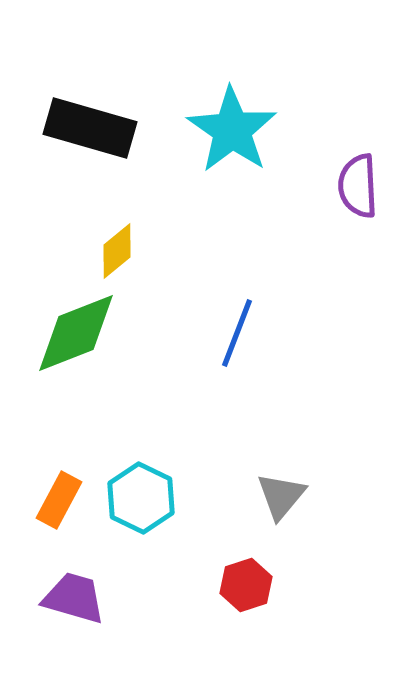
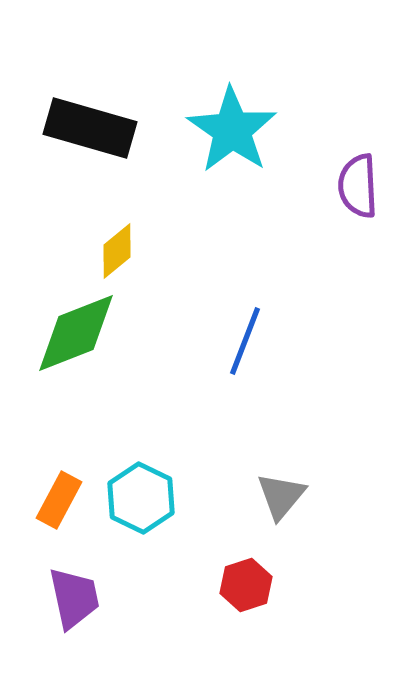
blue line: moved 8 px right, 8 px down
purple trapezoid: rotated 62 degrees clockwise
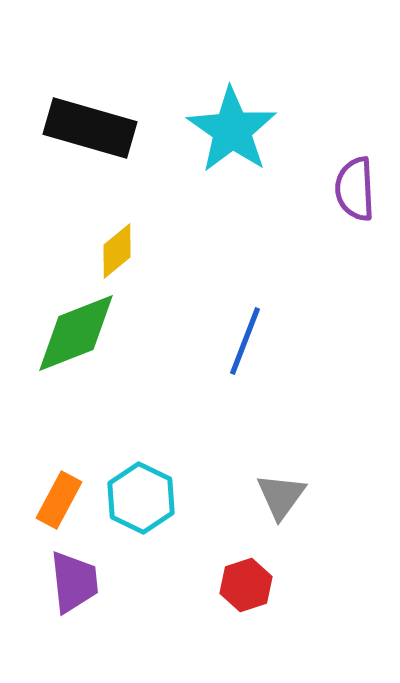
purple semicircle: moved 3 px left, 3 px down
gray triangle: rotated 4 degrees counterclockwise
purple trapezoid: moved 16 px up; rotated 6 degrees clockwise
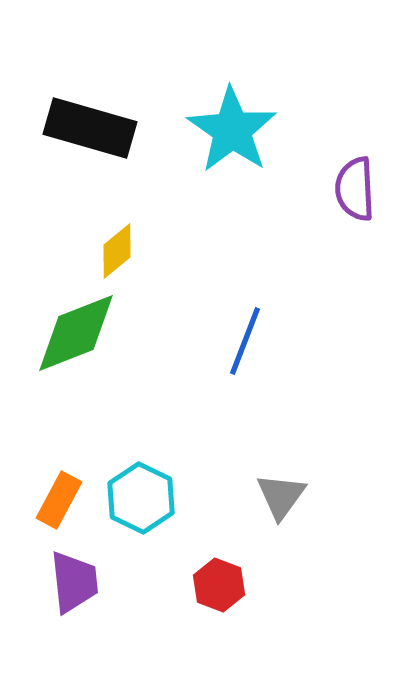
red hexagon: moved 27 px left; rotated 21 degrees counterclockwise
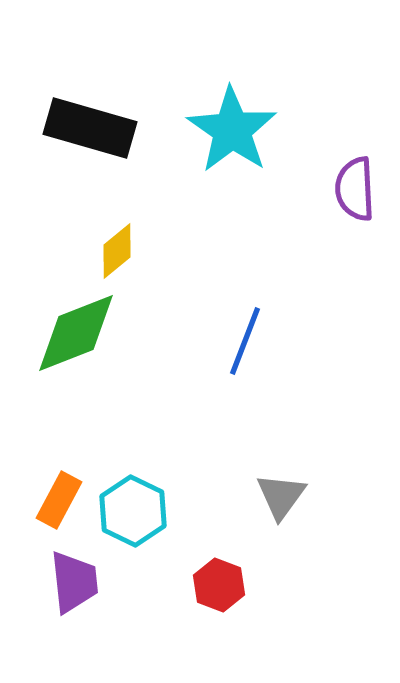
cyan hexagon: moved 8 px left, 13 px down
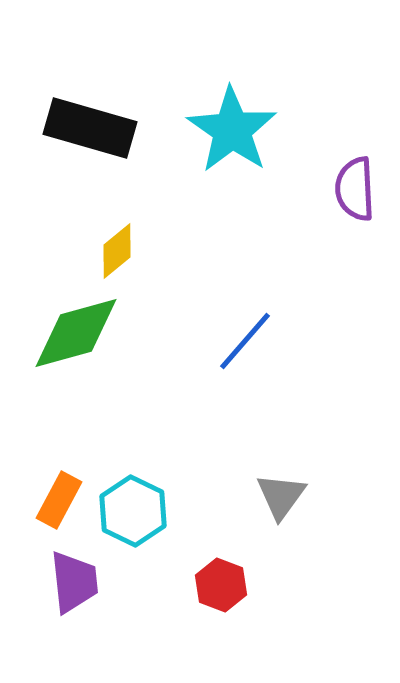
green diamond: rotated 6 degrees clockwise
blue line: rotated 20 degrees clockwise
red hexagon: moved 2 px right
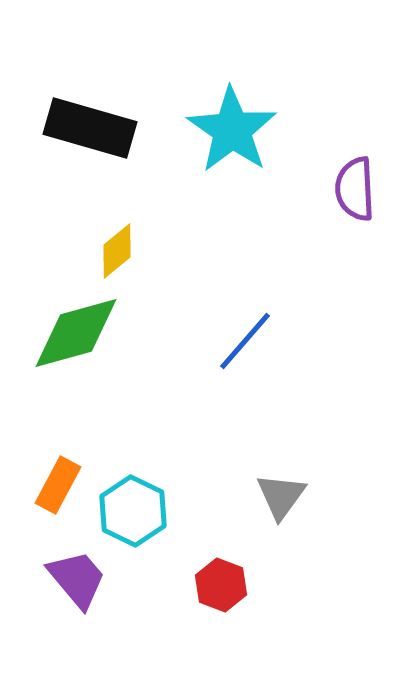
orange rectangle: moved 1 px left, 15 px up
purple trapezoid: moved 3 px right, 3 px up; rotated 34 degrees counterclockwise
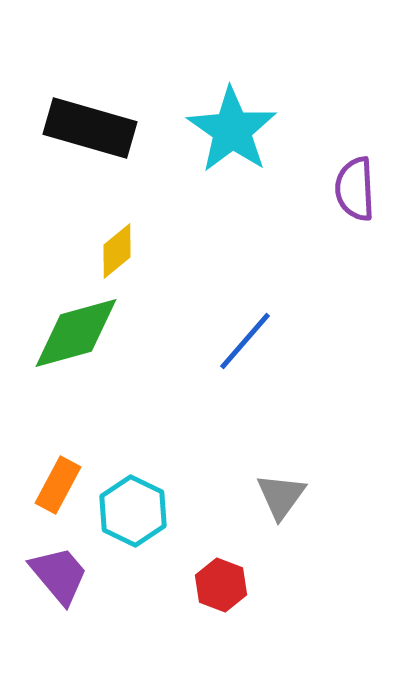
purple trapezoid: moved 18 px left, 4 px up
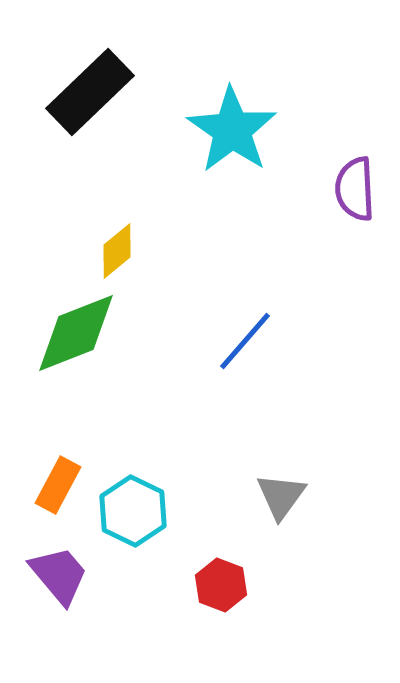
black rectangle: moved 36 px up; rotated 60 degrees counterclockwise
green diamond: rotated 6 degrees counterclockwise
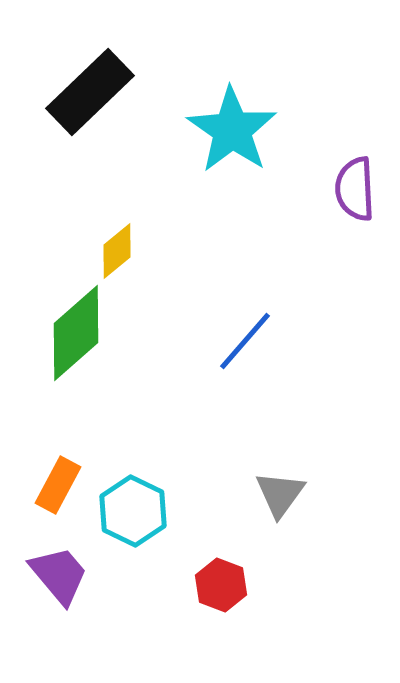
green diamond: rotated 20 degrees counterclockwise
gray triangle: moved 1 px left, 2 px up
